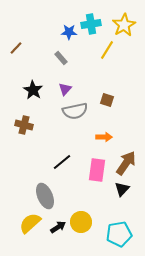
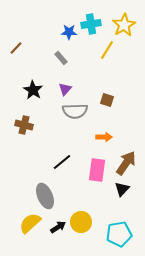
gray semicircle: rotated 10 degrees clockwise
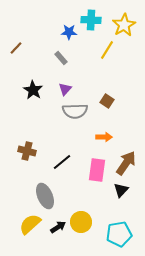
cyan cross: moved 4 px up; rotated 12 degrees clockwise
brown square: moved 1 px down; rotated 16 degrees clockwise
brown cross: moved 3 px right, 26 px down
black triangle: moved 1 px left, 1 px down
yellow semicircle: moved 1 px down
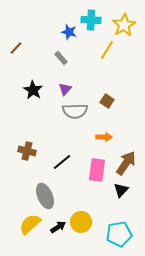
blue star: rotated 14 degrees clockwise
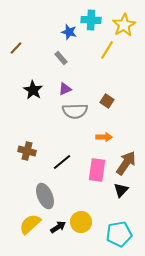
purple triangle: rotated 24 degrees clockwise
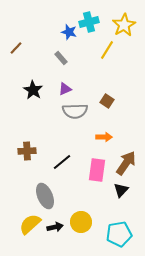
cyan cross: moved 2 px left, 2 px down; rotated 18 degrees counterclockwise
brown cross: rotated 18 degrees counterclockwise
black arrow: moved 3 px left; rotated 21 degrees clockwise
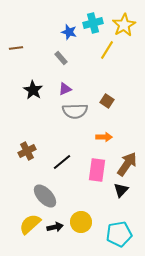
cyan cross: moved 4 px right, 1 px down
brown line: rotated 40 degrees clockwise
brown cross: rotated 24 degrees counterclockwise
brown arrow: moved 1 px right, 1 px down
gray ellipse: rotated 20 degrees counterclockwise
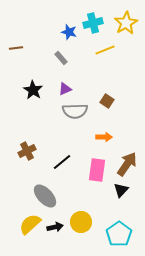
yellow star: moved 2 px right, 2 px up
yellow line: moved 2 px left; rotated 36 degrees clockwise
cyan pentagon: rotated 25 degrees counterclockwise
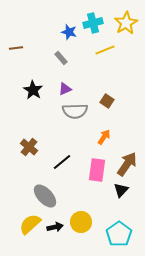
orange arrow: rotated 56 degrees counterclockwise
brown cross: moved 2 px right, 4 px up; rotated 24 degrees counterclockwise
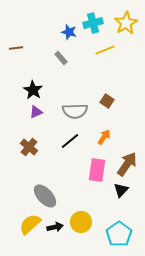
purple triangle: moved 29 px left, 23 px down
black line: moved 8 px right, 21 px up
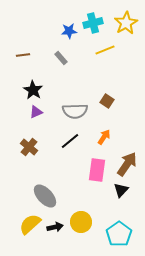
blue star: moved 1 px up; rotated 21 degrees counterclockwise
brown line: moved 7 px right, 7 px down
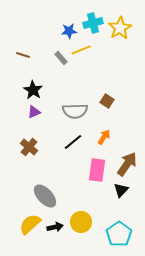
yellow star: moved 6 px left, 5 px down
yellow line: moved 24 px left
brown line: rotated 24 degrees clockwise
purple triangle: moved 2 px left
black line: moved 3 px right, 1 px down
